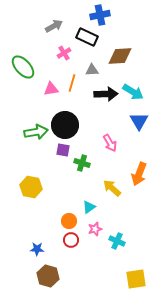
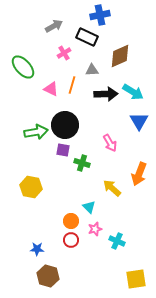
brown diamond: rotated 20 degrees counterclockwise
orange line: moved 2 px down
pink triangle: rotated 35 degrees clockwise
cyan triangle: rotated 40 degrees counterclockwise
orange circle: moved 2 px right
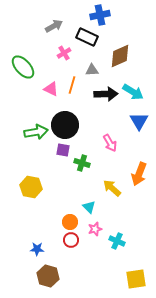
orange circle: moved 1 px left, 1 px down
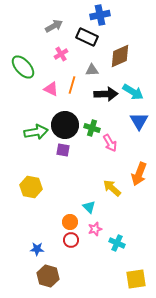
pink cross: moved 3 px left, 1 px down
green cross: moved 10 px right, 35 px up
cyan cross: moved 2 px down
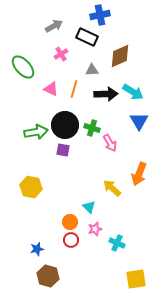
orange line: moved 2 px right, 4 px down
blue star: rotated 16 degrees counterclockwise
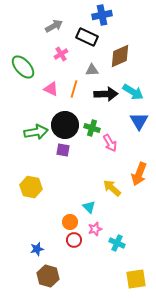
blue cross: moved 2 px right
red circle: moved 3 px right
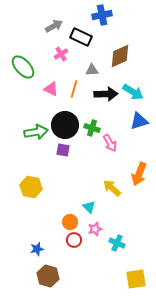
black rectangle: moved 6 px left
blue triangle: rotated 42 degrees clockwise
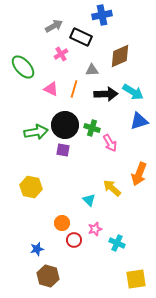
cyan triangle: moved 7 px up
orange circle: moved 8 px left, 1 px down
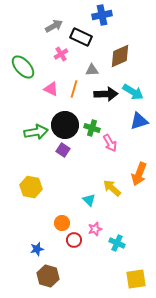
purple square: rotated 24 degrees clockwise
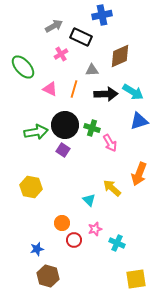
pink triangle: moved 1 px left
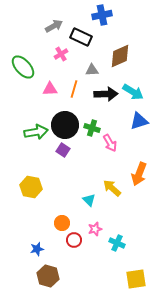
pink triangle: rotated 28 degrees counterclockwise
